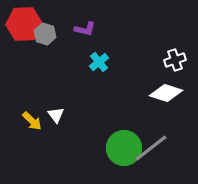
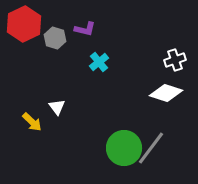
red hexagon: rotated 24 degrees counterclockwise
gray hexagon: moved 10 px right, 4 px down
white triangle: moved 1 px right, 8 px up
yellow arrow: moved 1 px down
gray line: rotated 15 degrees counterclockwise
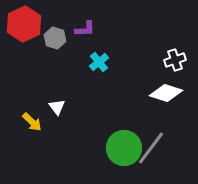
purple L-shape: rotated 15 degrees counterclockwise
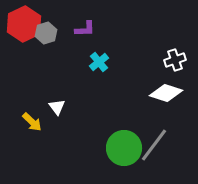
gray hexagon: moved 9 px left, 5 px up; rotated 25 degrees clockwise
gray line: moved 3 px right, 3 px up
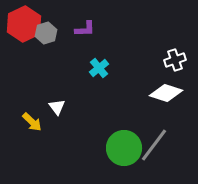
cyan cross: moved 6 px down
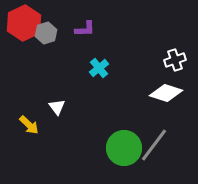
red hexagon: moved 1 px up
yellow arrow: moved 3 px left, 3 px down
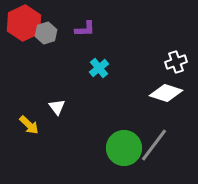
white cross: moved 1 px right, 2 px down
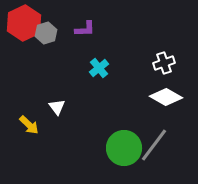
white cross: moved 12 px left, 1 px down
white diamond: moved 4 px down; rotated 12 degrees clockwise
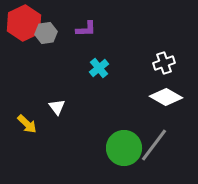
purple L-shape: moved 1 px right
gray hexagon: rotated 10 degrees clockwise
yellow arrow: moved 2 px left, 1 px up
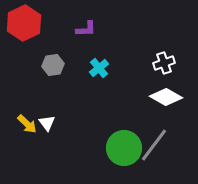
gray hexagon: moved 7 px right, 32 px down
white triangle: moved 10 px left, 16 px down
